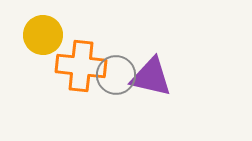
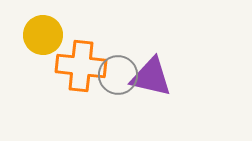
gray circle: moved 2 px right
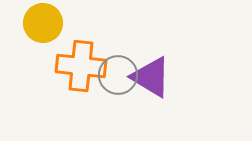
yellow circle: moved 12 px up
purple triangle: rotated 18 degrees clockwise
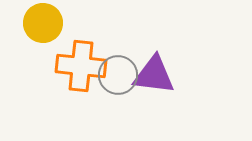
purple triangle: moved 3 px right, 2 px up; rotated 24 degrees counterclockwise
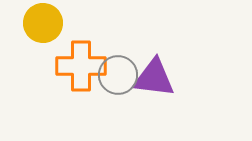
orange cross: rotated 6 degrees counterclockwise
purple triangle: moved 3 px down
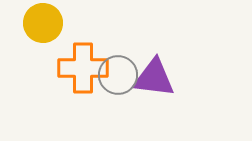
orange cross: moved 2 px right, 2 px down
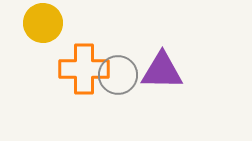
orange cross: moved 1 px right, 1 px down
purple triangle: moved 8 px right, 7 px up; rotated 6 degrees counterclockwise
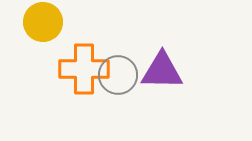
yellow circle: moved 1 px up
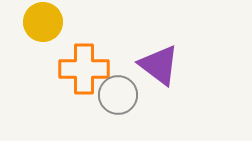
purple triangle: moved 3 px left, 6 px up; rotated 36 degrees clockwise
gray circle: moved 20 px down
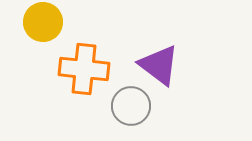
orange cross: rotated 6 degrees clockwise
gray circle: moved 13 px right, 11 px down
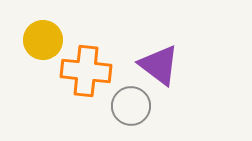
yellow circle: moved 18 px down
orange cross: moved 2 px right, 2 px down
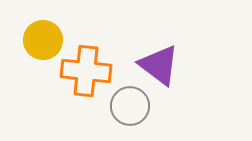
gray circle: moved 1 px left
